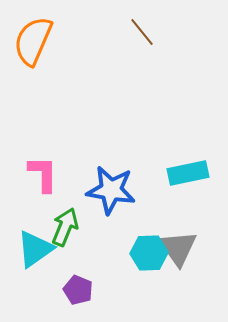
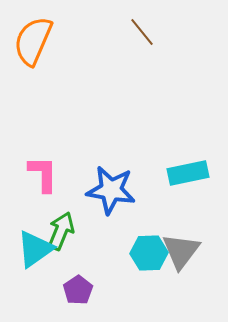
green arrow: moved 4 px left, 4 px down
gray triangle: moved 3 px right, 3 px down; rotated 12 degrees clockwise
purple pentagon: rotated 16 degrees clockwise
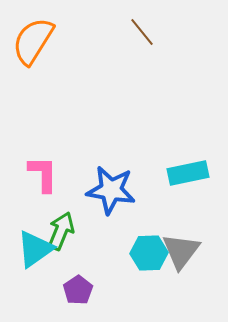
orange semicircle: rotated 9 degrees clockwise
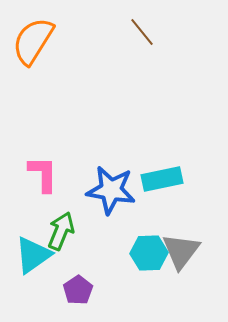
cyan rectangle: moved 26 px left, 6 px down
cyan triangle: moved 2 px left, 6 px down
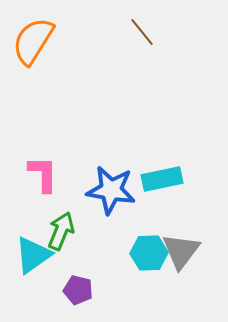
purple pentagon: rotated 24 degrees counterclockwise
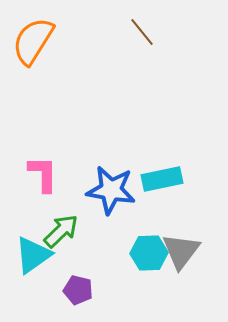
green arrow: rotated 24 degrees clockwise
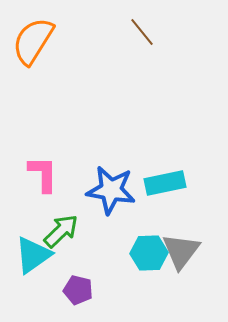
cyan rectangle: moved 3 px right, 4 px down
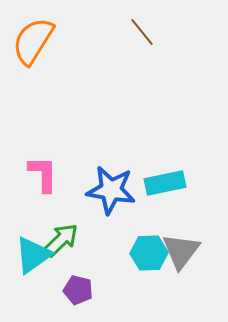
green arrow: moved 9 px down
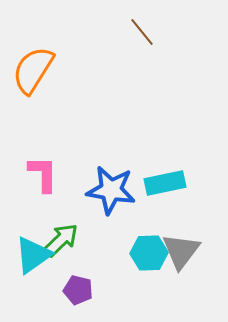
orange semicircle: moved 29 px down
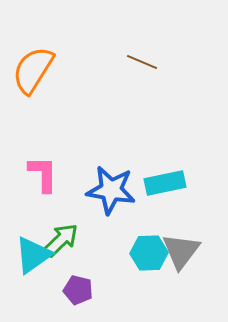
brown line: moved 30 px down; rotated 28 degrees counterclockwise
